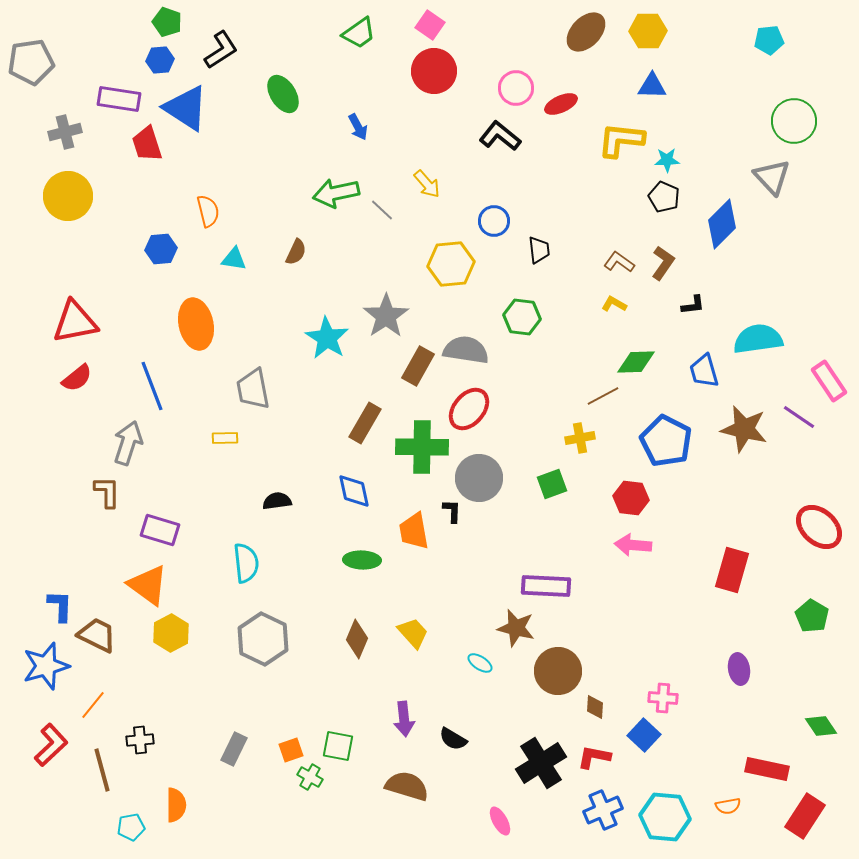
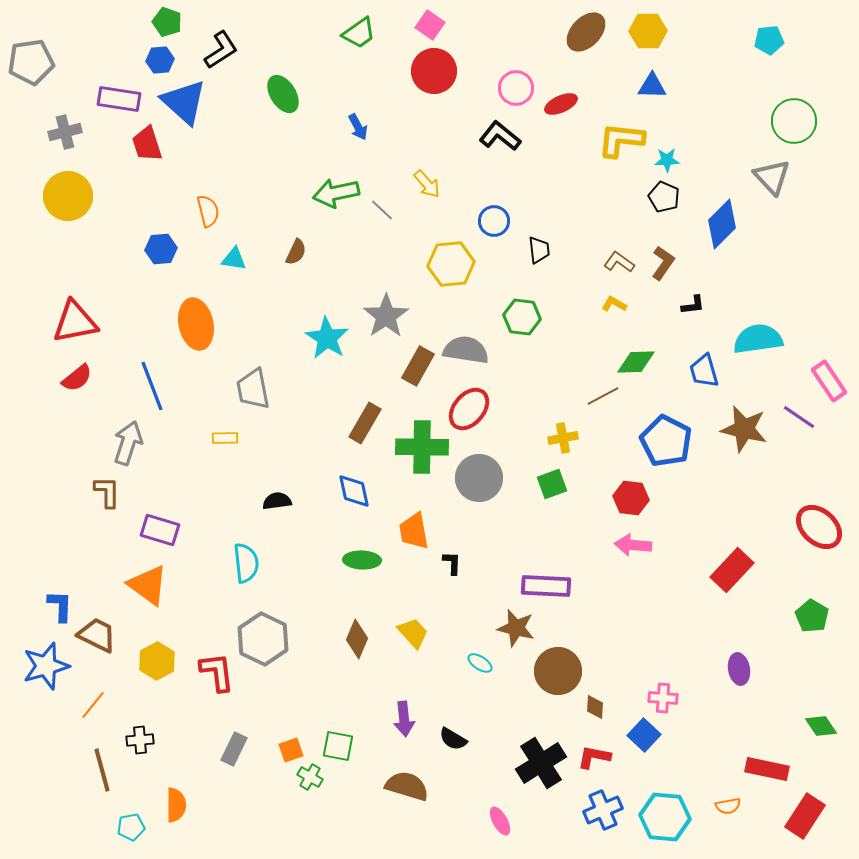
blue triangle at (186, 108): moved 2 px left, 6 px up; rotated 9 degrees clockwise
yellow cross at (580, 438): moved 17 px left
black L-shape at (452, 511): moved 52 px down
red rectangle at (732, 570): rotated 27 degrees clockwise
yellow hexagon at (171, 633): moved 14 px left, 28 px down
red L-shape at (51, 745): moved 166 px right, 73 px up; rotated 54 degrees counterclockwise
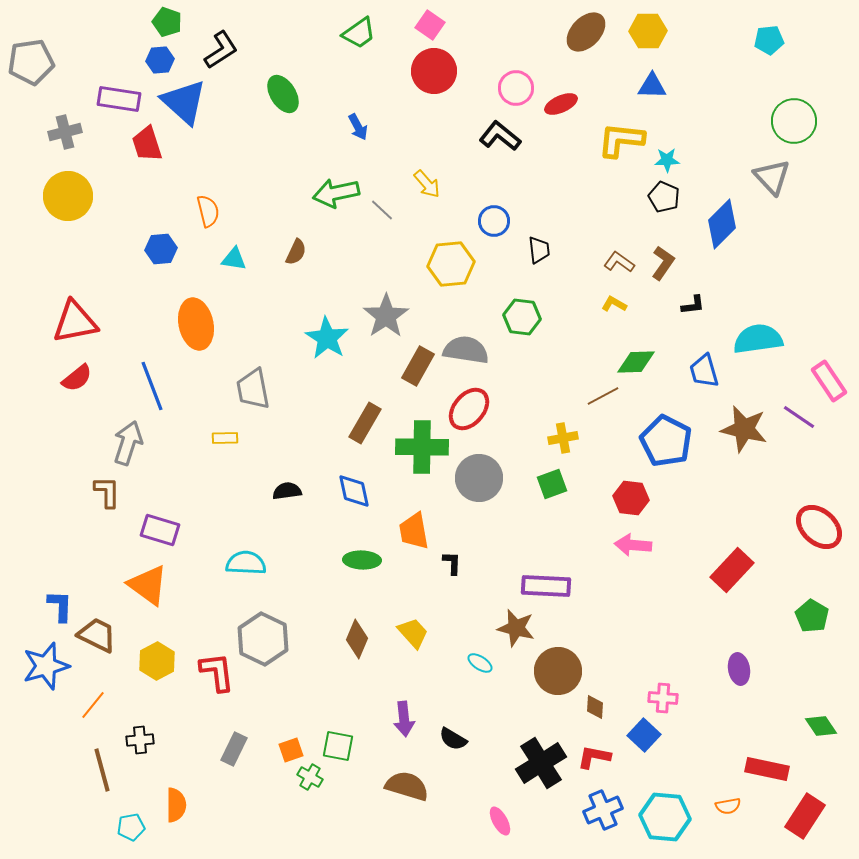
black semicircle at (277, 501): moved 10 px right, 10 px up
cyan semicircle at (246, 563): rotated 81 degrees counterclockwise
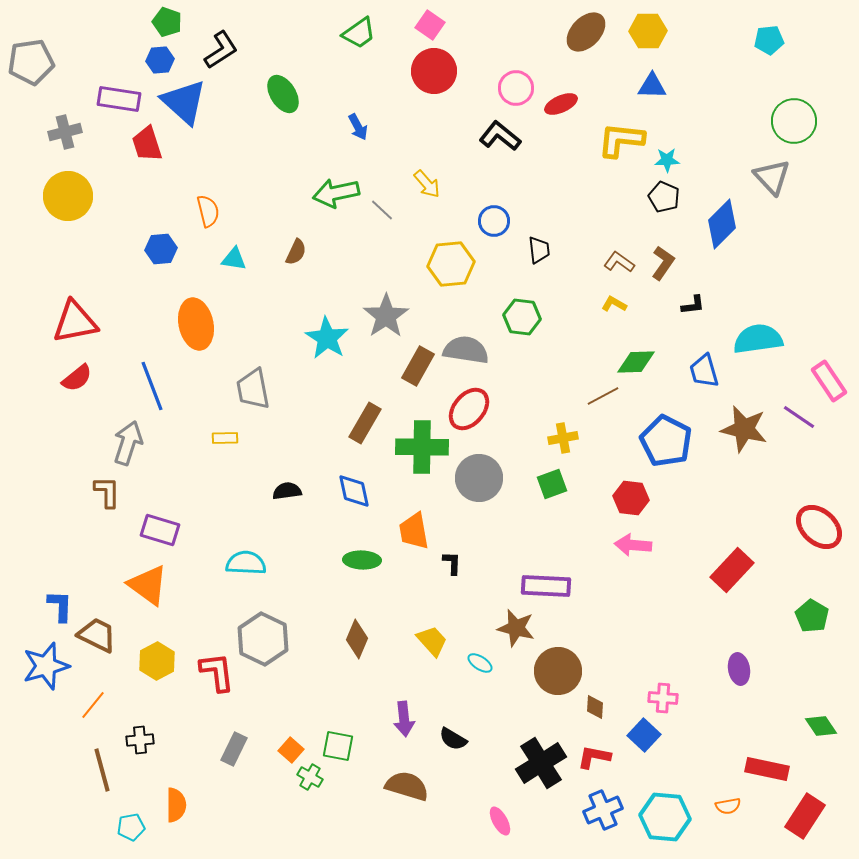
yellow trapezoid at (413, 633): moved 19 px right, 8 px down
orange square at (291, 750): rotated 30 degrees counterclockwise
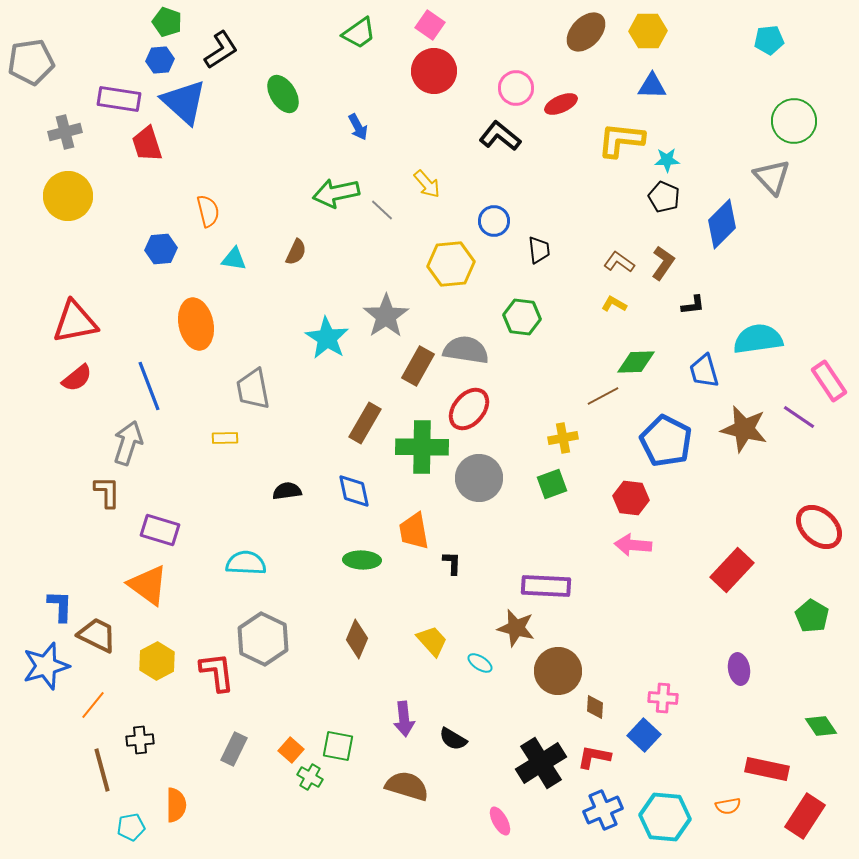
blue line at (152, 386): moved 3 px left
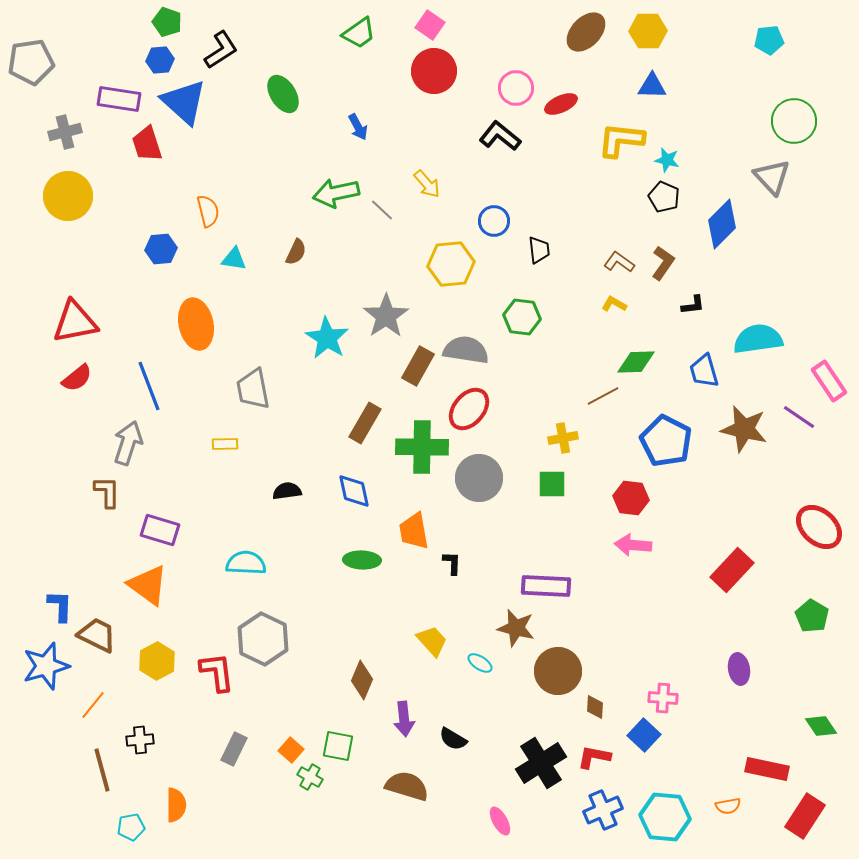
cyan star at (667, 160): rotated 15 degrees clockwise
yellow rectangle at (225, 438): moved 6 px down
green square at (552, 484): rotated 20 degrees clockwise
brown diamond at (357, 639): moved 5 px right, 41 px down
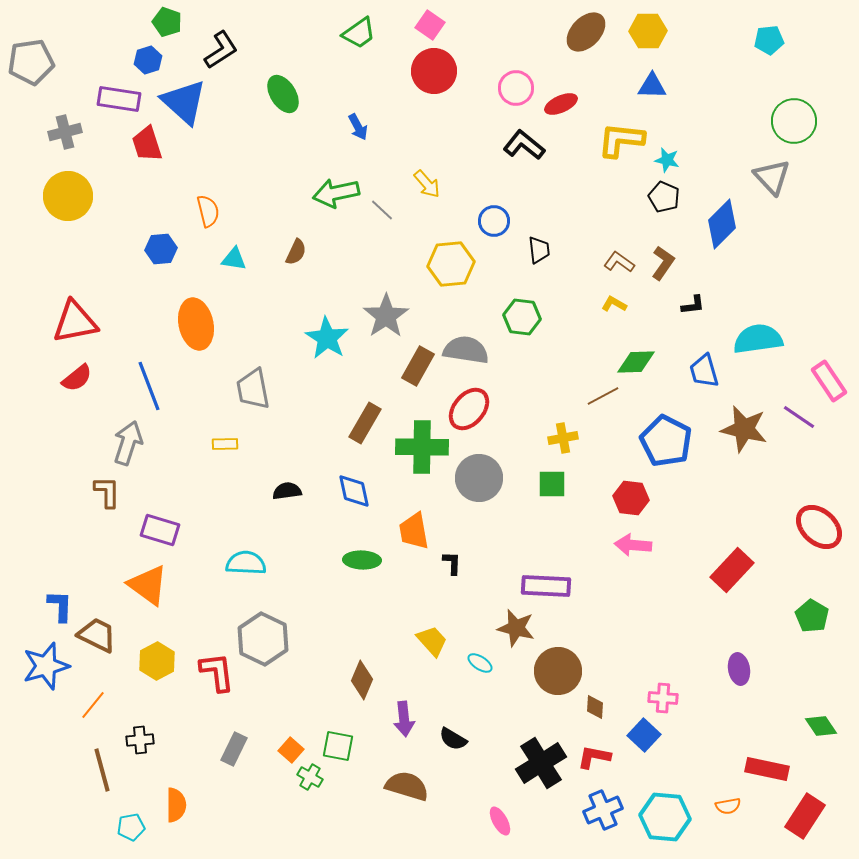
blue hexagon at (160, 60): moved 12 px left; rotated 12 degrees counterclockwise
black L-shape at (500, 136): moved 24 px right, 9 px down
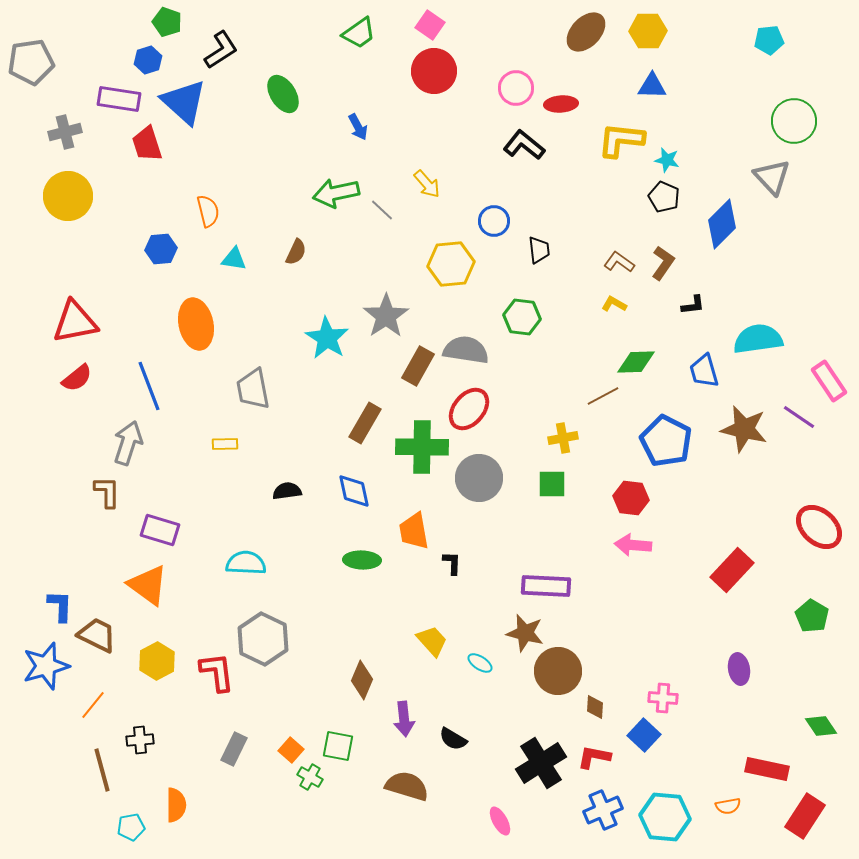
red ellipse at (561, 104): rotated 20 degrees clockwise
brown star at (516, 628): moved 9 px right, 5 px down
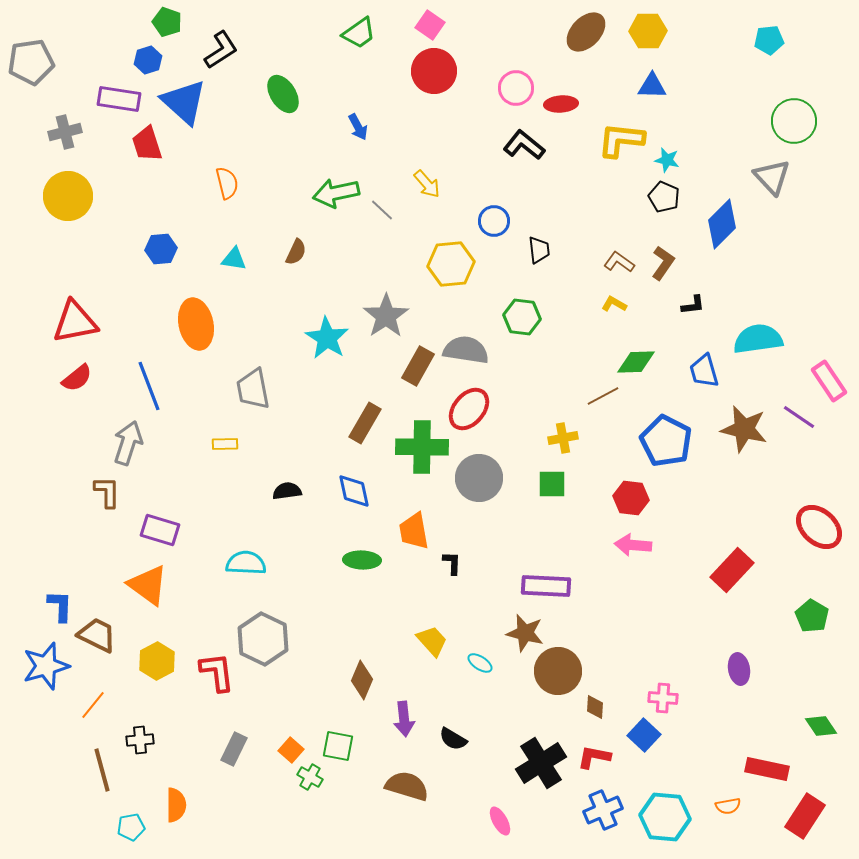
orange semicircle at (208, 211): moved 19 px right, 28 px up
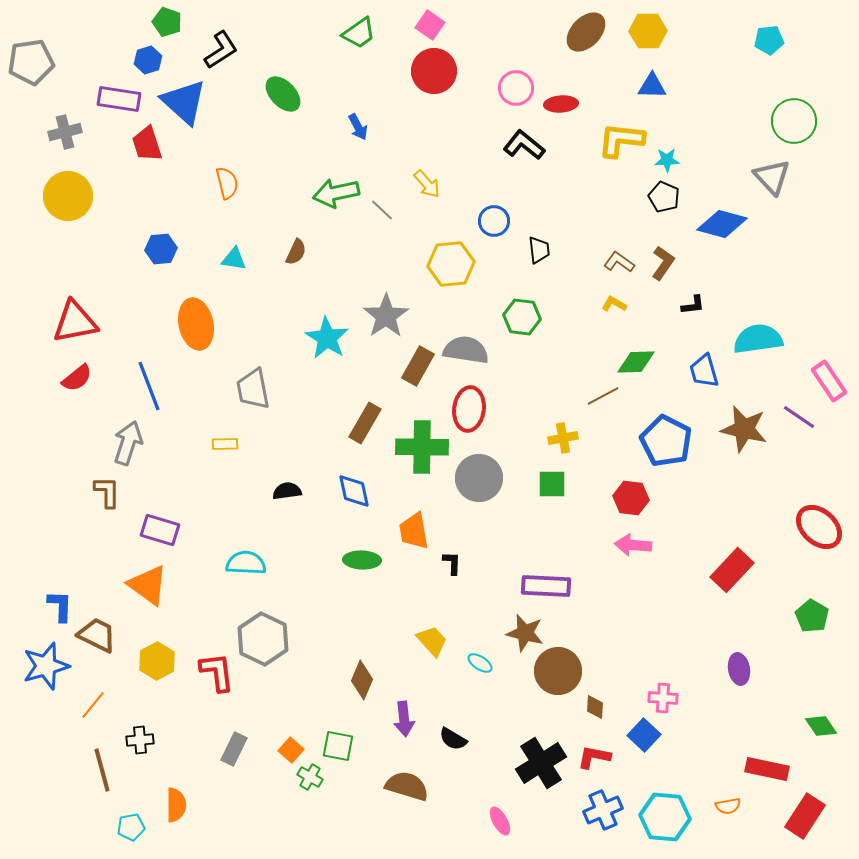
green ellipse at (283, 94): rotated 12 degrees counterclockwise
cyan star at (667, 160): rotated 15 degrees counterclockwise
blue diamond at (722, 224): rotated 60 degrees clockwise
red ellipse at (469, 409): rotated 33 degrees counterclockwise
